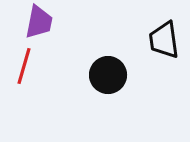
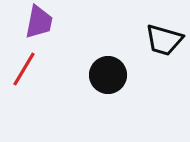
black trapezoid: rotated 66 degrees counterclockwise
red line: moved 3 px down; rotated 15 degrees clockwise
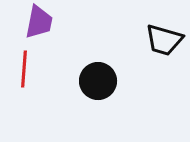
red line: rotated 27 degrees counterclockwise
black circle: moved 10 px left, 6 px down
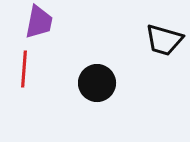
black circle: moved 1 px left, 2 px down
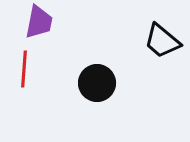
black trapezoid: moved 2 px left, 1 px down; rotated 24 degrees clockwise
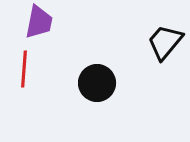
black trapezoid: moved 3 px right, 1 px down; rotated 90 degrees clockwise
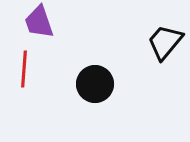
purple trapezoid: rotated 150 degrees clockwise
black circle: moved 2 px left, 1 px down
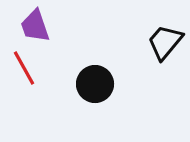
purple trapezoid: moved 4 px left, 4 px down
red line: moved 1 px up; rotated 33 degrees counterclockwise
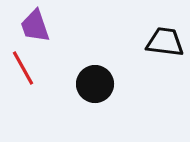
black trapezoid: rotated 57 degrees clockwise
red line: moved 1 px left
